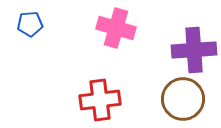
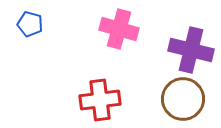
blue pentagon: rotated 20 degrees clockwise
pink cross: moved 3 px right, 1 px down
purple cross: moved 3 px left; rotated 18 degrees clockwise
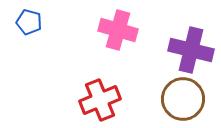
blue pentagon: moved 1 px left, 2 px up
pink cross: moved 1 px left, 1 px down
red cross: rotated 15 degrees counterclockwise
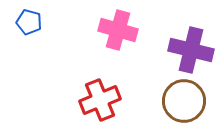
brown circle: moved 1 px right, 2 px down
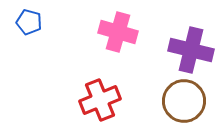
pink cross: moved 2 px down
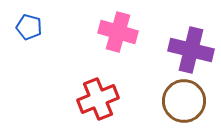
blue pentagon: moved 5 px down
red cross: moved 2 px left, 1 px up
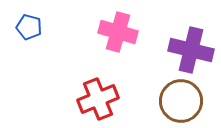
brown circle: moved 3 px left
